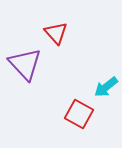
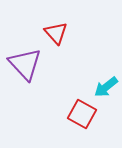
red square: moved 3 px right
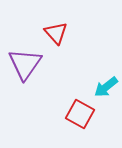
purple triangle: rotated 18 degrees clockwise
red square: moved 2 px left
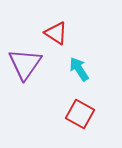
red triangle: rotated 15 degrees counterclockwise
cyan arrow: moved 27 px left, 18 px up; rotated 95 degrees clockwise
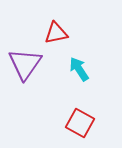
red triangle: rotated 45 degrees counterclockwise
red square: moved 9 px down
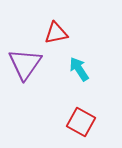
red square: moved 1 px right, 1 px up
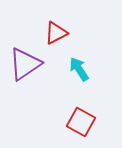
red triangle: rotated 15 degrees counterclockwise
purple triangle: rotated 21 degrees clockwise
